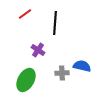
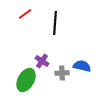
purple cross: moved 4 px right, 11 px down
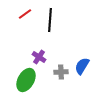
black line: moved 5 px left, 3 px up
purple cross: moved 3 px left, 4 px up
blue semicircle: rotated 72 degrees counterclockwise
gray cross: moved 1 px left, 1 px up
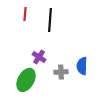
red line: rotated 48 degrees counterclockwise
blue semicircle: rotated 30 degrees counterclockwise
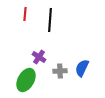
blue semicircle: moved 2 px down; rotated 24 degrees clockwise
gray cross: moved 1 px left, 1 px up
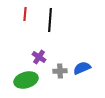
blue semicircle: rotated 42 degrees clockwise
green ellipse: rotated 45 degrees clockwise
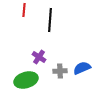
red line: moved 1 px left, 4 px up
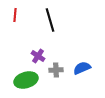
red line: moved 9 px left, 5 px down
black line: rotated 20 degrees counterclockwise
purple cross: moved 1 px left, 1 px up
gray cross: moved 4 px left, 1 px up
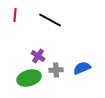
black line: rotated 45 degrees counterclockwise
green ellipse: moved 3 px right, 2 px up
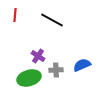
black line: moved 2 px right
blue semicircle: moved 3 px up
